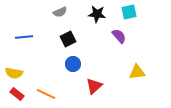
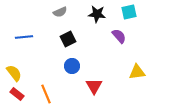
blue circle: moved 1 px left, 2 px down
yellow semicircle: rotated 138 degrees counterclockwise
red triangle: rotated 18 degrees counterclockwise
orange line: rotated 42 degrees clockwise
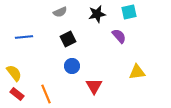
black star: rotated 18 degrees counterclockwise
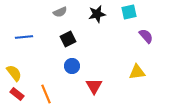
purple semicircle: moved 27 px right
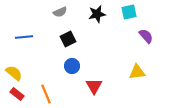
yellow semicircle: rotated 12 degrees counterclockwise
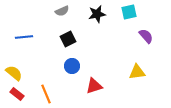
gray semicircle: moved 2 px right, 1 px up
red triangle: rotated 42 degrees clockwise
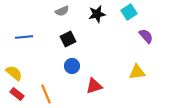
cyan square: rotated 21 degrees counterclockwise
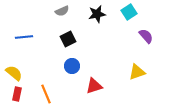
yellow triangle: rotated 12 degrees counterclockwise
red rectangle: rotated 64 degrees clockwise
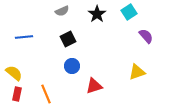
black star: rotated 24 degrees counterclockwise
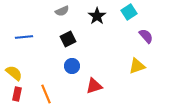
black star: moved 2 px down
yellow triangle: moved 6 px up
